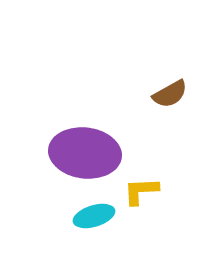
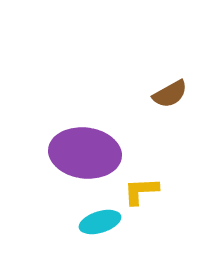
cyan ellipse: moved 6 px right, 6 px down
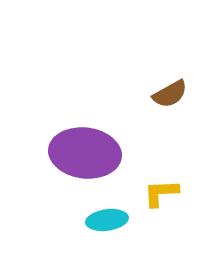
yellow L-shape: moved 20 px right, 2 px down
cyan ellipse: moved 7 px right, 2 px up; rotated 9 degrees clockwise
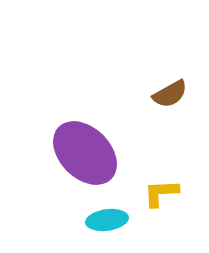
purple ellipse: rotated 38 degrees clockwise
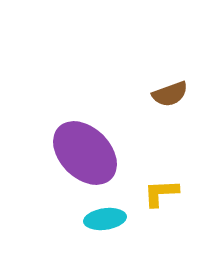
brown semicircle: rotated 9 degrees clockwise
cyan ellipse: moved 2 px left, 1 px up
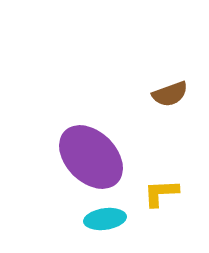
purple ellipse: moved 6 px right, 4 px down
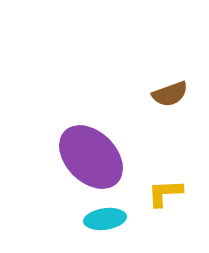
yellow L-shape: moved 4 px right
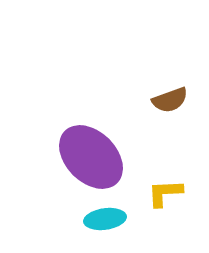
brown semicircle: moved 6 px down
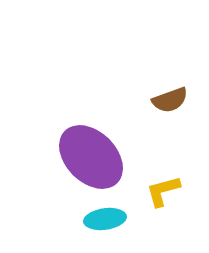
yellow L-shape: moved 2 px left, 2 px up; rotated 12 degrees counterclockwise
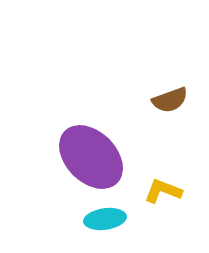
yellow L-shape: rotated 36 degrees clockwise
